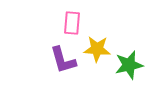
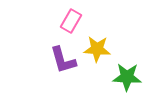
pink rectangle: moved 1 px left, 2 px up; rotated 25 degrees clockwise
green star: moved 2 px left, 12 px down; rotated 16 degrees clockwise
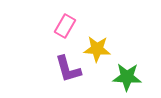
pink rectangle: moved 6 px left, 5 px down
purple L-shape: moved 5 px right, 9 px down
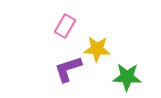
purple L-shape: rotated 88 degrees clockwise
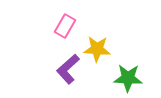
purple L-shape: rotated 24 degrees counterclockwise
green star: moved 1 px right, 1 px down
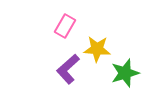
green star: moved 3 px left, 5 px up; rotated 20 degrees counterclockwise
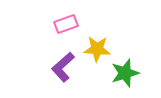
pink rectangle: moved 1 px right, 2 px up; rotated 40 degrees clockwise
purple L-shape: moved 5 px left, 2 px up
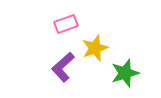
yellow star: moved 2 px left, 1 px up; rotated 24 degrees counterclockwise
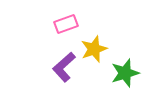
yellow star: moved 1 px left, 1 px down
purple L-shape: moved 1 px right
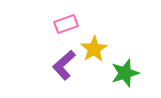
yellow star: rotated 12 degrees counterclockwise
purple L-shape: moved 2 px up
